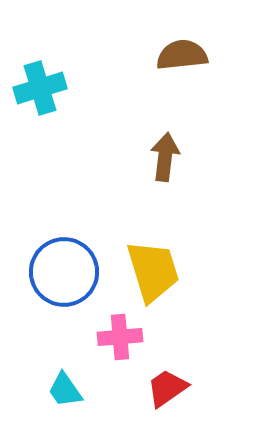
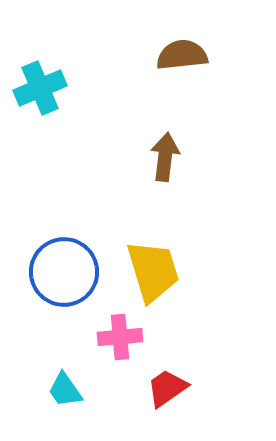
cyan cross: rotated 6 degrees counterclockwise
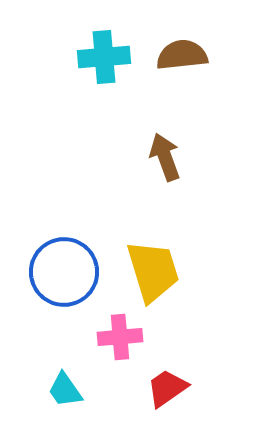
cyan cross: moved 64 px right, 31 px up; rotated 18 degrees clockwise
brown arrow: rotated 27 degrees counterclockwise
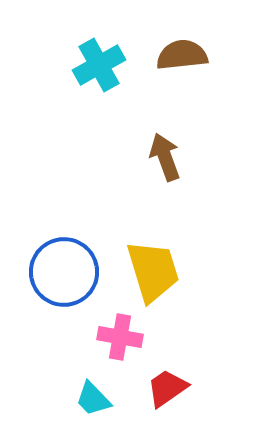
cyan cross: moved 5 px left, 8 px down; rotated 24 degrees counterclockwise
pink cross: rotated 15 degrees clockwise
cyan trapezoid: moved 28 px right, 9 px down; rotated 9 degrees counterclockwise
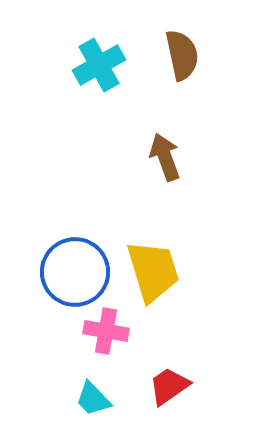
brown semicircle: rotated 84 degrees clockwise
blue circle: moved 11 px right
pink cross: moved 14 px left, 6 px up
red trapezoid: moved 2 px right, 2 px up
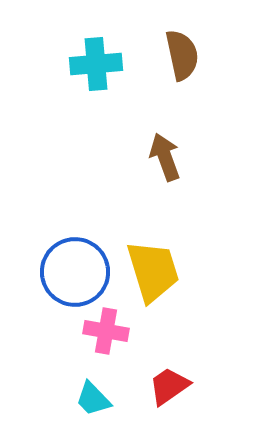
cyan cross: moved 3 px left, 1 px up; rotated 24 degrees clockwise
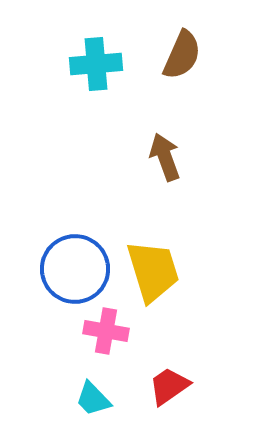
brown semicircle: rotated 36 degrees clockwise
blue circle: moved 3 px up
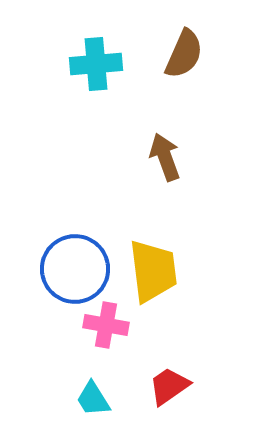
brown semicircle: moved 2 px right, 1 px up
yellow trapezoid: rotated 10 degrees clockwise
pink cross: moved 6 px up
cyan trapezoid: rotated 12 degrees clockwise
